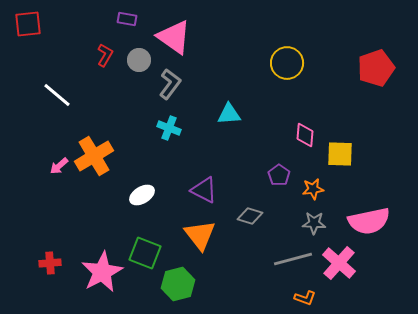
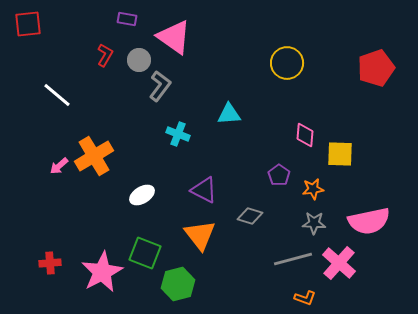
gray L-shape: moved 10 px left, 2 px down
cyan cross: moved 9 px right, 6 px down
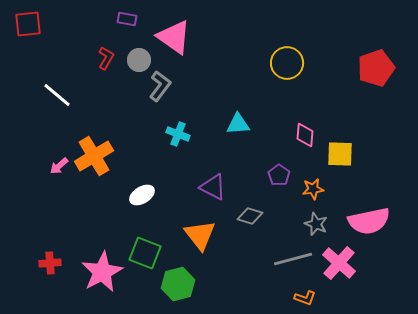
red L-shape: moved 1 px right, 3 px down
cyan triangle: moved 9 px right, 10 px down
purple triangle: moved 9 px right, 3 px up
gray star: moved 2 px right, 1 px down; rotated 20 degrees clockwise
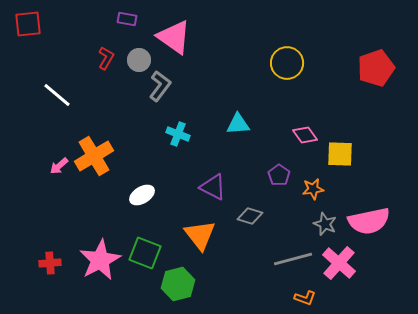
pink diamond: rotated 40 degrees counterclockwise
gray star: moved 9 px right
pink star: moved 2 px left, 12 px up
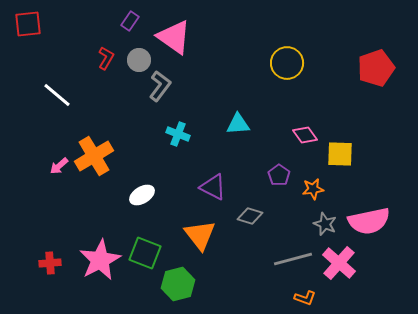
purple rectangle: moved 3 px right, 2 px down; rotated 66 degrees counterclockwise
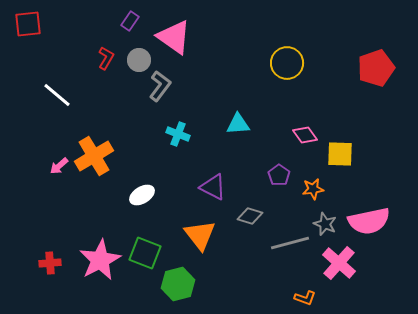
gray line: moved 3 px left, 16 px up
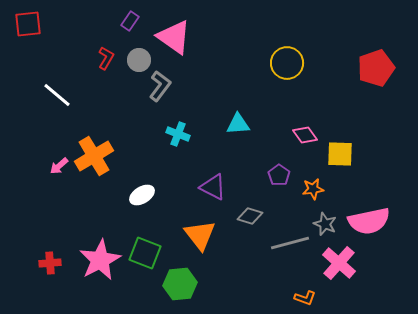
green hexagon: moved 2 px right; rotated 8 degrees clockwise
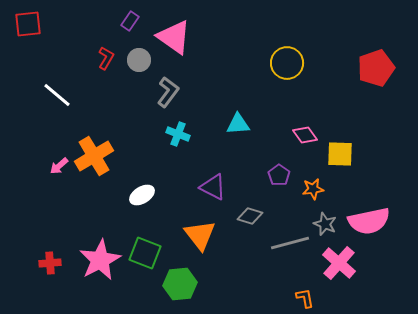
gray L-shape: moved 8 px right, 6 px down
orange L-shape: rotated 120 degrees counterclockwise
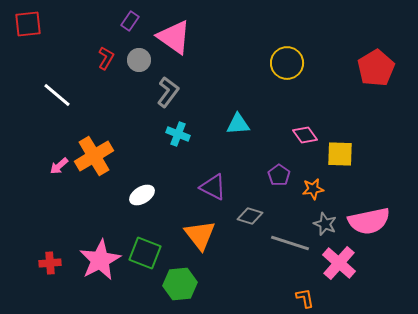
red pentagon: rotated 12 degrees counterclockwise
gray line: rotated 33 degrees clockwise
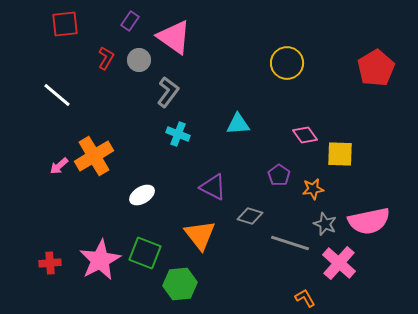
red square: moved 37 px right
orange L-shape: rotated 20 degrees counterclockwise
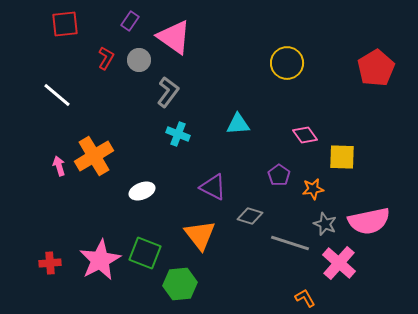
yellow square: moved 2 px right, 3 px down
pink arrow: rotated 114 degrees clockwise
white ellipse: moved 4 px up; rotated 10 degrees clockwise
